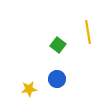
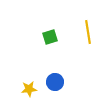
green square: moved 8 px left, 8 px up; rotated 35 degrees clockwise
blue circle: moved 2 px left, 3 px down
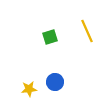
yellow line: moved 1 px left, 1 px up; rotated 15 degrees counterclockwise
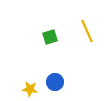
yellow star: moved 1 px right; rotated 14 degrees clockwise
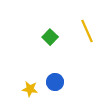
green square: rotated 28 degrees counterclockwise
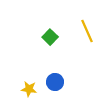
yellow star: moved 1 px left
